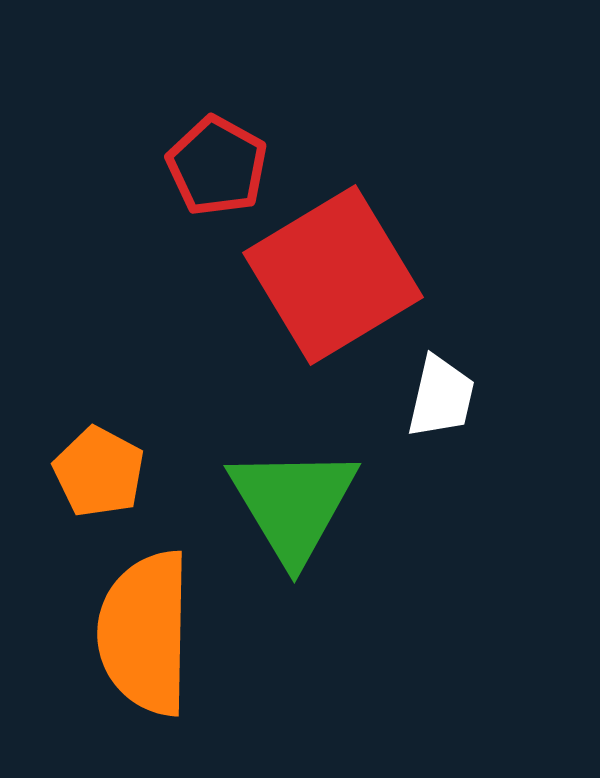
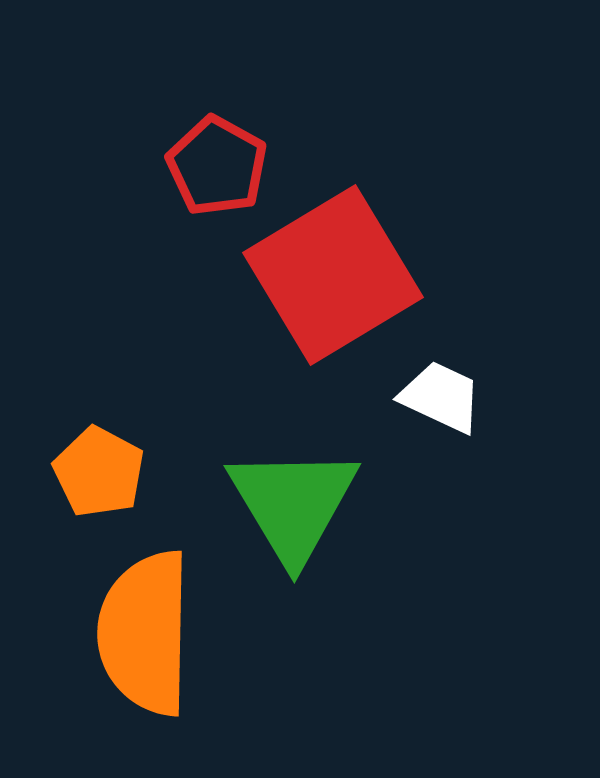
white trapezoid: rotated 78 degrees counterclockwise
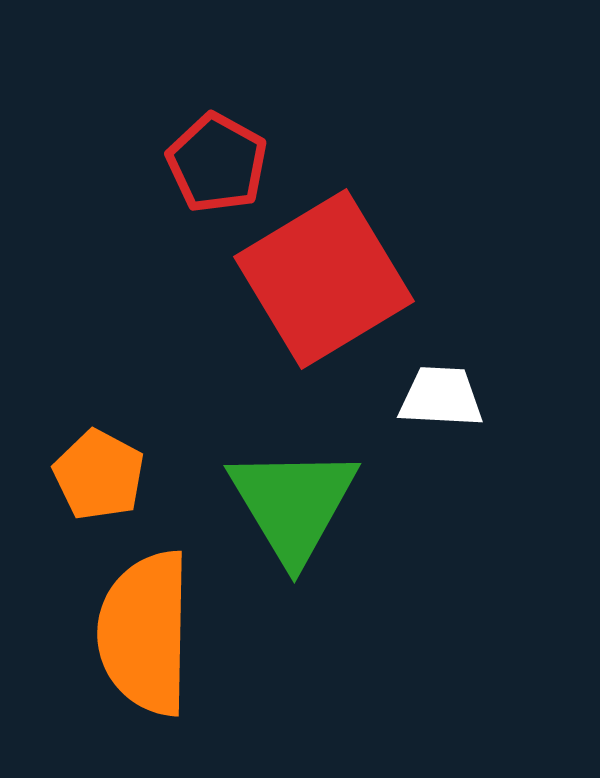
red pentagon: moved 3 px up
red square: moved 9 px left, 4 px down
white trapezoid: rotated 22 degrees counterclockwise
orange pentagon: moved 3 px down
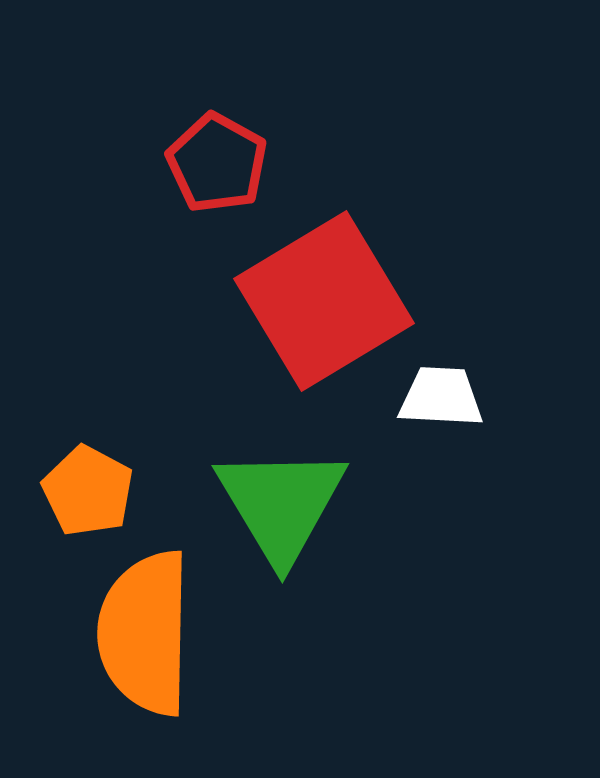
red square: moved 22 px down
orange pentagon: moved 11 px left, 16 px down
green triangle: moved 12 px left
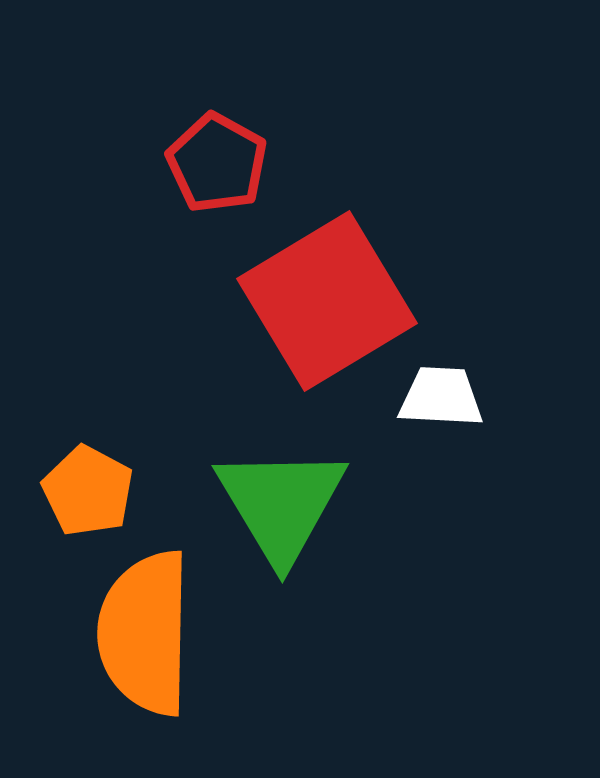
red square: moved 3 px right
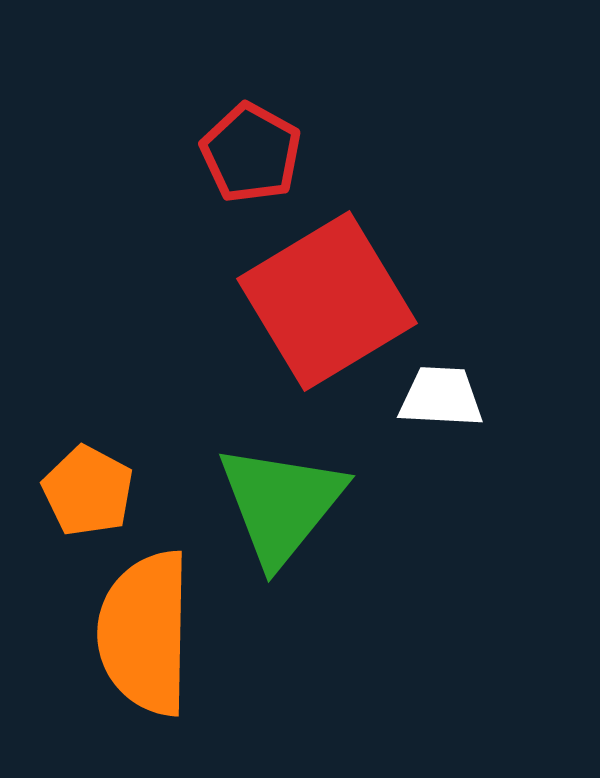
red pentagon: moved 34 px right, 10 px up
green triangle: rotated 10 degrees clockwise
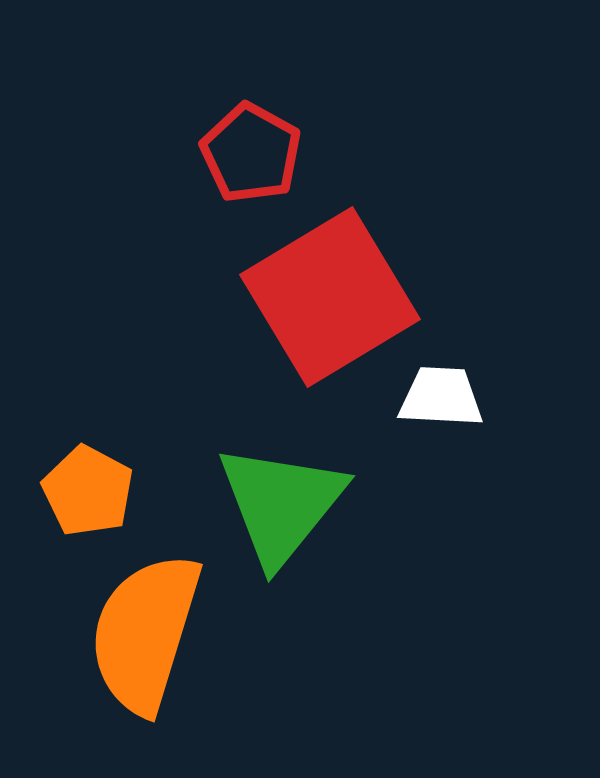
red square: moved 3 px right, 4 px up
orange semicircle: rotated 16 degrees clockwise
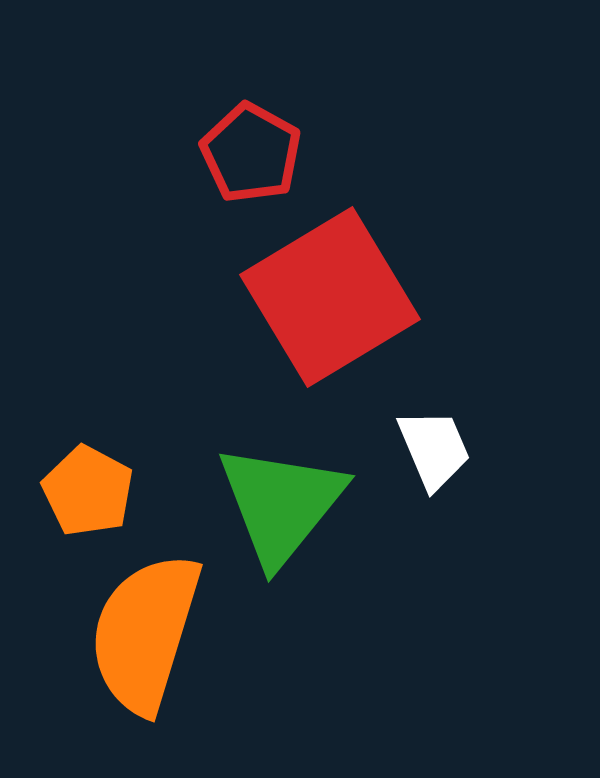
white trapezoid: moved 7 px left, 52 px down; rotated 64 degrees clockwise
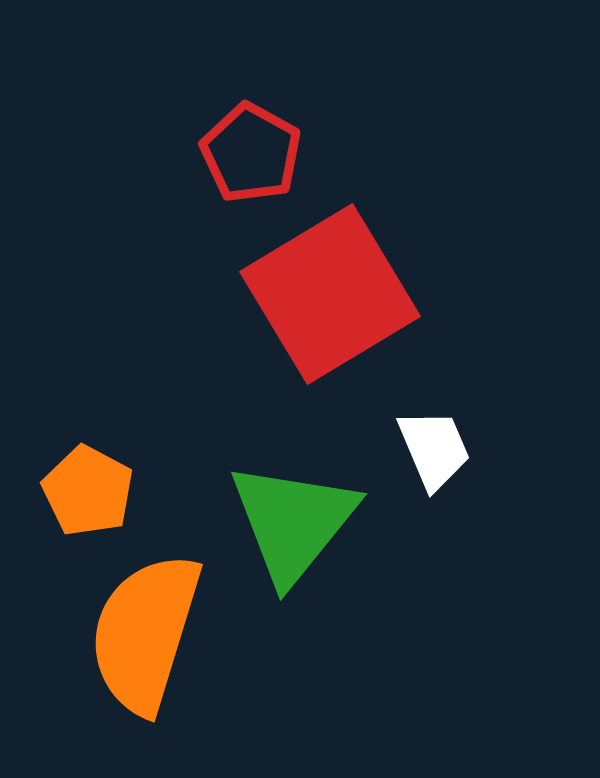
red square: moved 3 px up
green triangle: moved 12 px right, 18 px down
